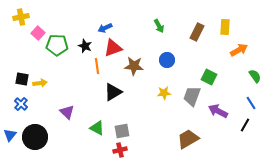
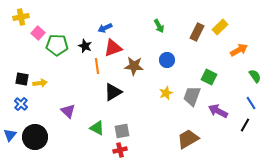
yellow rectangle: moved 5 px left; rotated 42 degrees clockwise
yellow star: moved 2 px right; rotated 16 degrees counterclockwise
purple triangle: moved 1 px right, 1 px up
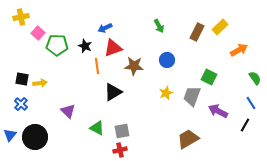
green semicircle: moved 2 px down
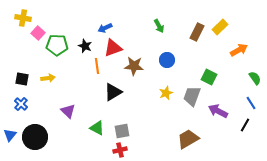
yellow cross: moved 2 px right, 1 px down; rotated 21 degrees clockwise
yellow arrow: moved 8 px right, 5 px up
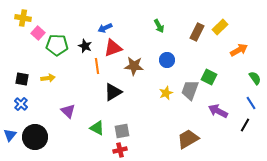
gray trapezoid: moved 2 px left, 6 px up
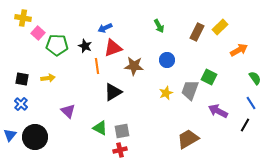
green triangle: moved 3 px right
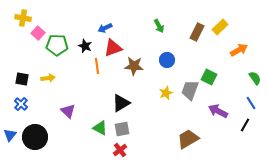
black triangle: moved 8 px right, 11 px down
gray square: moved 2 px up
red cross: rotated 24 degrees counterclockwise
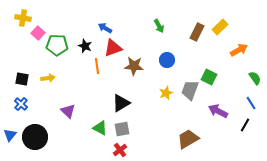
blue arrow: rotated 56 degrees clockwise
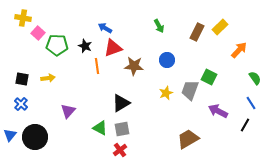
orange arrow: rotated 18 degrees counterclockwise
purple triangle: rotated 28 degrees clockwise
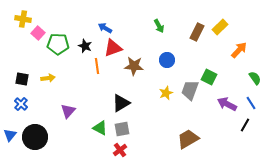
yellow cross: moved 1 px down
green pentagon: moved 1 px right, 1 px up
purple arrow: moved 9 px right, 7 px up
